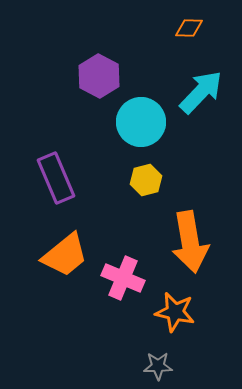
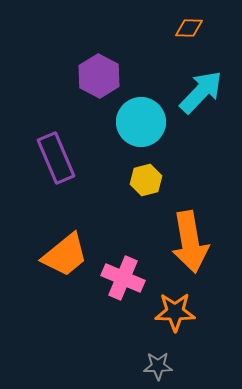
purple rectangle: moved 20 px up
orange star: rotated 12 degrees counterclockwise
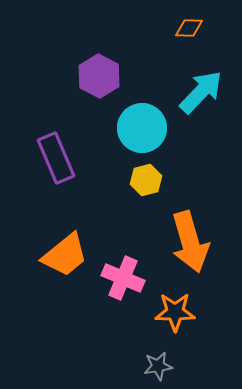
cyan circle: moved 1 px right, 6 px down
orange arrow: rotated 6 degrees counterclockwise
gray star: rotated 8 degrees counterclockwise
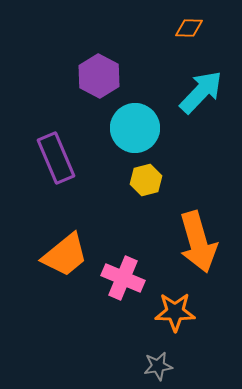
cyan circle: moved 7 px left
orange arrow: moved 8 px right
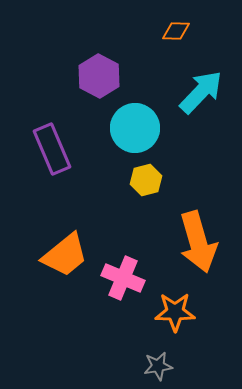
orange diamond: moved 13 px left, 3 px down
purple rectangle: moved 4 px left, 9 px up
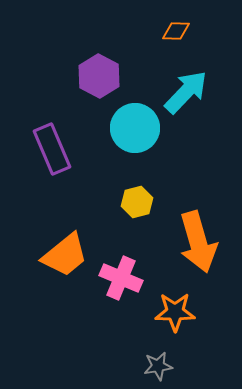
cyan arrow: moved 15 px left
yellow hexagon: moved 9 px left, 22 px down
pink cross: moved 2 px left
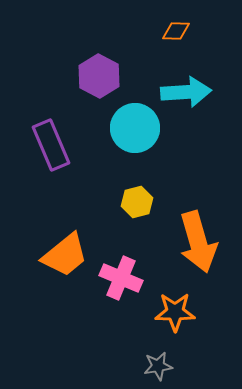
cyan arrow: rotated 42 degrees clockwise
purple rectangle: moved 1 px left, 4 px up
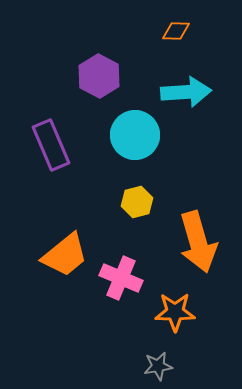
cyan circle: moved 7 px down
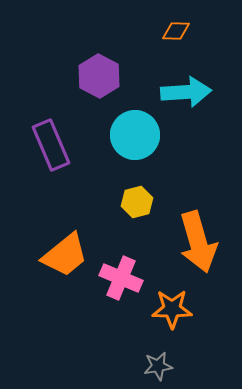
orange star: moved 3 px left, 3 px up
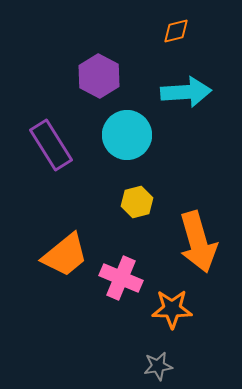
orange diamond: rotated 16 degrees counterclockwise
cyan circle: moved 8 px left
purple rectangle: rotated 9 degrees counterclockwise
